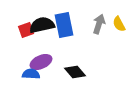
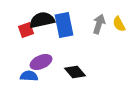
black semicircle: moved 5 px up
blue semicircle: moved 2 px left, 2 px down
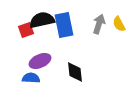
purple ellipse: moved 1 px left, 1 px up
black diamond: rotated 35 degrees clockwise
blue semicircle: moved 2 px right, 2 px down
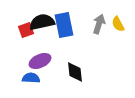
black semicircle: moved 2 px down
yellow semicircle: moved 1 px left
